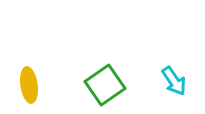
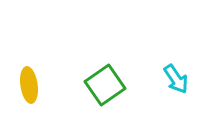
cyan arrow: moved 2 px right, 2 px up
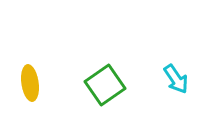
yellow ellipse: moved 1 px right, 2 px up
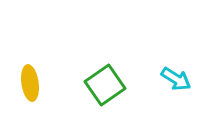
cyan arrow: rotated 24 degrees counterclockwise
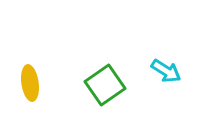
cyan arrow: moved 10 px left, 8 px up
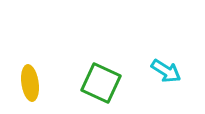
green square: moved 4 px left, 2 px up; rotated 30 degrees counterclockwise
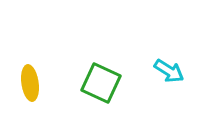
cyan arrow: moved 3 px right
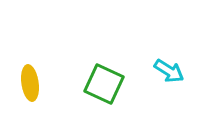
green square: moved 3 px right, 1 px down
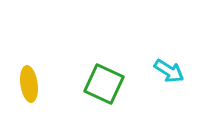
yellow ellipse: moved 1 px left, 1 px down
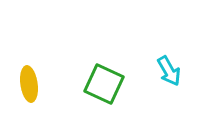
cyan arrow: rotated 28 degrees clockwise
